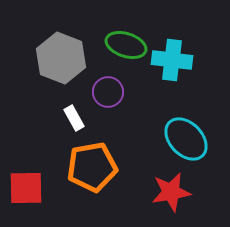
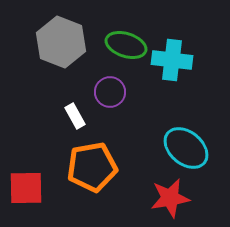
gray hexagon: moved 16 px up
purple circle: moved 2 px right
white rectangle: moved 1 px right, 2 px up
cyan ellipse: moved 9 px down; rotated 6 degrees counterclockwise
red star: moved 1 px left, 6 px down
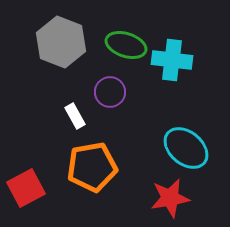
red square: rotated 27 degrees counterclockwise
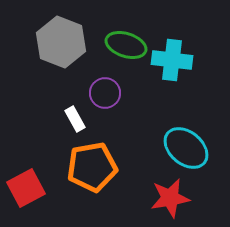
purple circle: moved 5 px left, 1 px down
white rectangle: moved 3 px down
